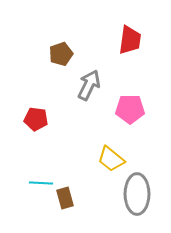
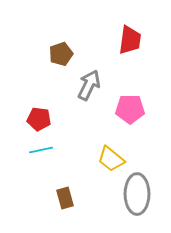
red pentagon: moved 3 px right
cyan line: moved 33 px up; rotated 15 degrees counterclockwise
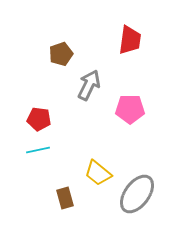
cyan line: moved 3 px left
yellow trapezoid: moved 13 px left, 14 px down
gray ellipse: rotated 36 degrees clockwise
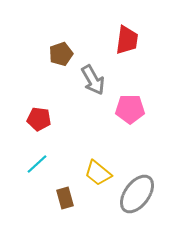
red trapezoid: moved 3 px left
gray arrow: moved 4 px right, 5 px up; rotated 124 degrees clockwise
cyan line: moved 1 px left, 14 px down; rotated 30 degrees counterclockwise
